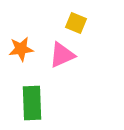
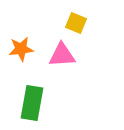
pink triangle: rotated 20 degrees clockwise
green rectangle: rotated 12 degrees clockwise
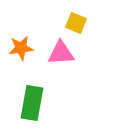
orange star: moved 1 px up
pink triangle: moved 1 px left, 2 px up
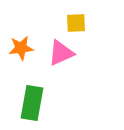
yellow square: rotated 25 degrees counterclockwise
pink triangle: rotated 20 degrees counterclockwise
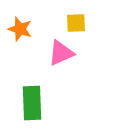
orange star: moved 1 px left, 19 px up; rotated 25 degrees clockwise
green rectangle: rotated 12 degrees counterclockwise
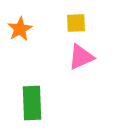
orange star: rotated 25 degrees clockwise
pink triangle: moved 20 px right, 4 px down
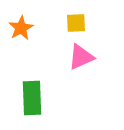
orange star: moved 1 px right, 1 px up
green rectangle: moved 5 px up
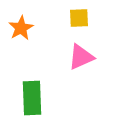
yellow square: moved 3 px right, 5 px up
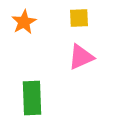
orange star: moved 3 px right, 6 px up
